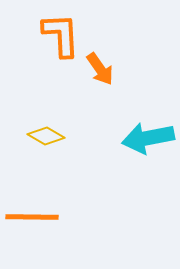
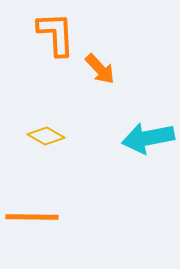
orange L-shape: moved 5 px left, 1 px up
orange arrow: rotated 8 degrees counterclockwise
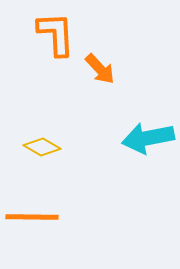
yellow diamond: moved 4 px left, 11 px down
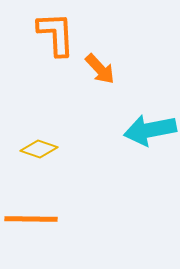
cyan arrow: moved 2 px right, 8 px up
yellow diamond: moved 3 px left, 2 px down; rotated 12 degrees counterclockwise
orange line: moved 1 px left, 2 px down
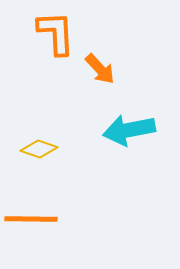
orange L-shape: moved 1 px up
cyan arrow: moved 21 px left
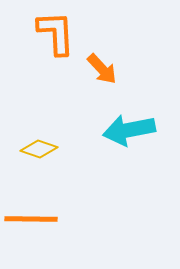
orange arrow: moved 2 px right
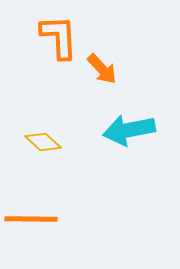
orange L-shape: moved 3 px right, 4 px down
yellow diamond: moved 4 px right, 7 px up; rotated 24 degrees clockwise
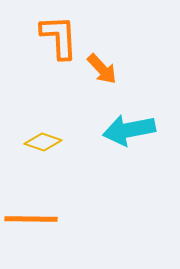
yellow diamond: rotated 24 degrees counterclockwise
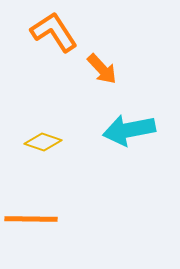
orange L-shape: moved 5 px left, 5 px up; rotated 30 degrees counterclockwise
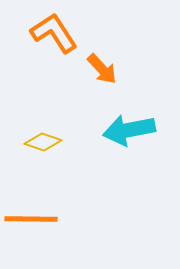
orange L-shape: moved 1 px down
